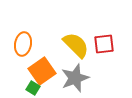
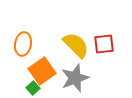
green square: rotated 16 degrees clockwise
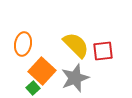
red square: moved 1 px left, 7 px down
orange square: rotated 12 degrees counterclockwise
